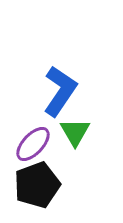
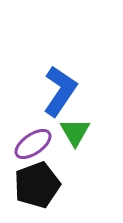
purple ellipse: rotated 12 degrees clockwise
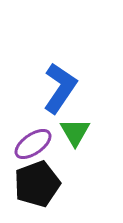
blue L-shape: moved 3 px up
black pentagon: moved 1 px up
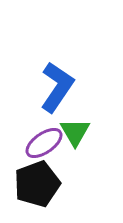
blue L-shape: moved 3 px left, 1 px up
purple ellipse: moved 11 px right, 1 px up
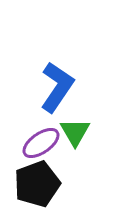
purple ellipse: moved 3 px left
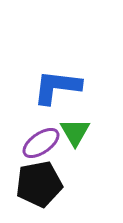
blue L-shape: rotated 117 degrees counterclockwise
black pentagon: moved 2 px right; rotated 9 degrees clockwise
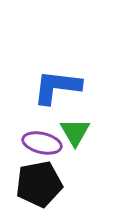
purple ellipse: moved 1 px right; rotated 48 degrees clockwise
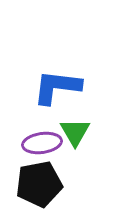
purple ellipse: rotated 21 degrees counterclockwise
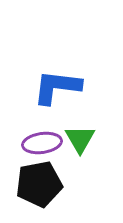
green triangle: moved 5 px right, 7 px down
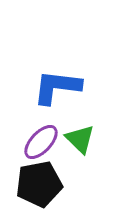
green triangle: rotated 16 degrees counterclockwise
purple ellipse: moved 1 px left, 1 px up; rotated 39 degrees counterclockwise
